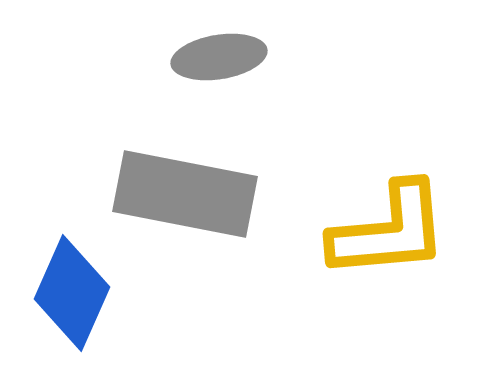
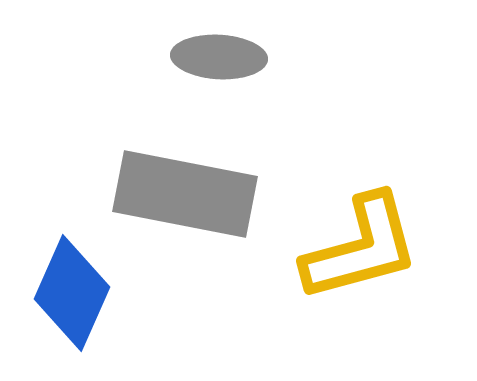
gray ellipse: rotated 12 degrees clockwise
yellow L-shape: moved 28 px left, 17 px down; rotated 10 degrees counterclockwise
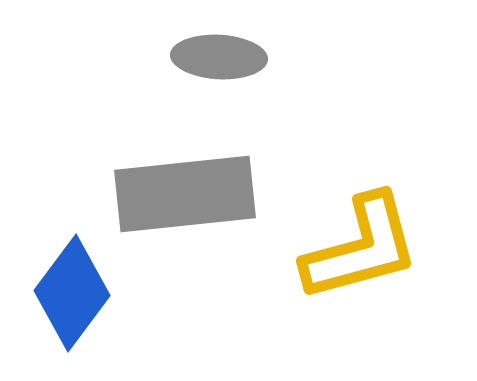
gray rectangle: rotated 17 degrees counterclockwise
blue diamond: rotated 13 degrees clockwise
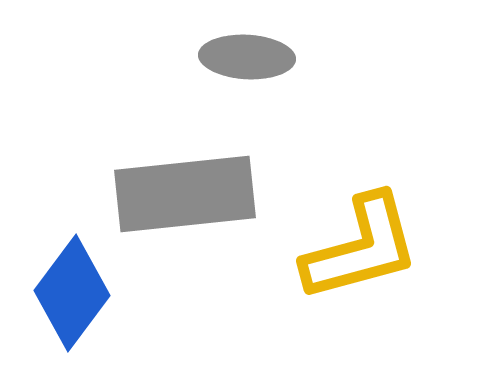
gray ellipse: moved 28 px right
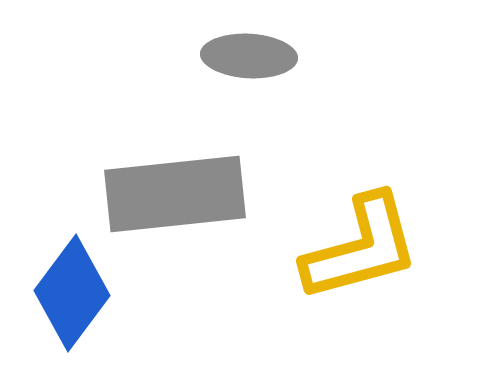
gray ellipse: moved 2 px right, 1 px up
gray rectangle: moved 10 px left
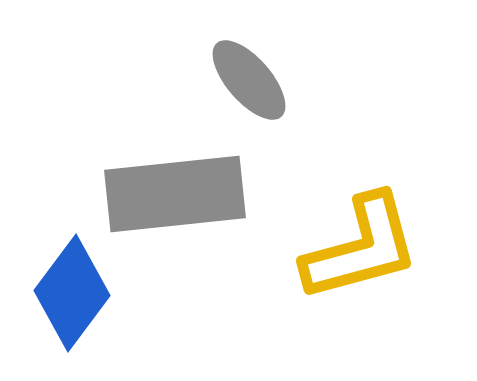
gray ellipse: moved 24 px down; rotated 46 degrees clockwise
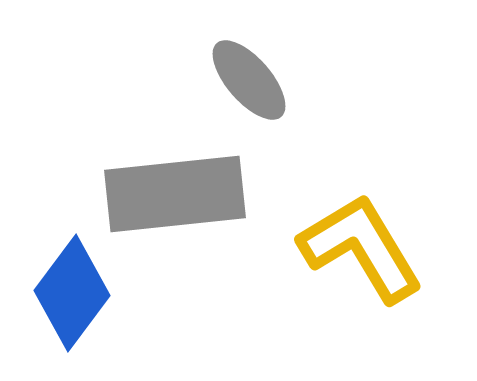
yellow L-shape: rotated 106 degrees counterclockwise
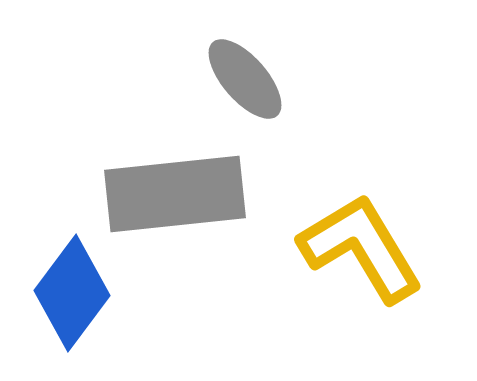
gray ellipse: moved 4 px left, 1 px up
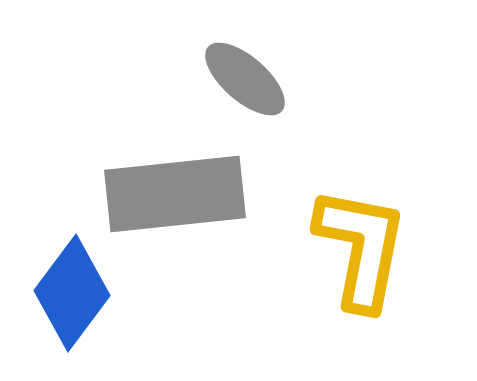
gray ellipse: rotated 8 degrees counterclockwise
yellow L-shape: rotated 42 degrees clockwise
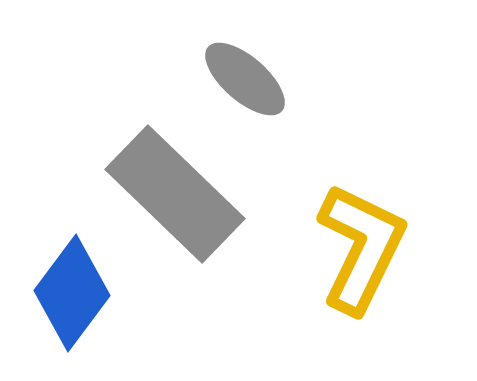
gray rectangle: rotated 50 degrees clockwise
yellow L-shape: rotated 15 degrees clockwise
